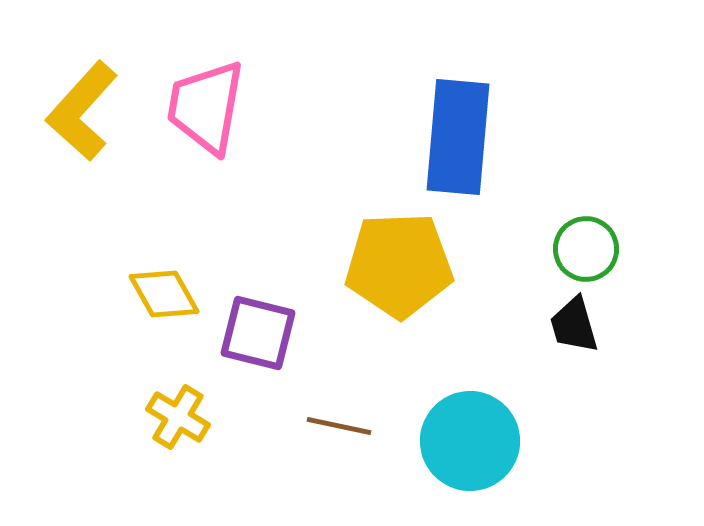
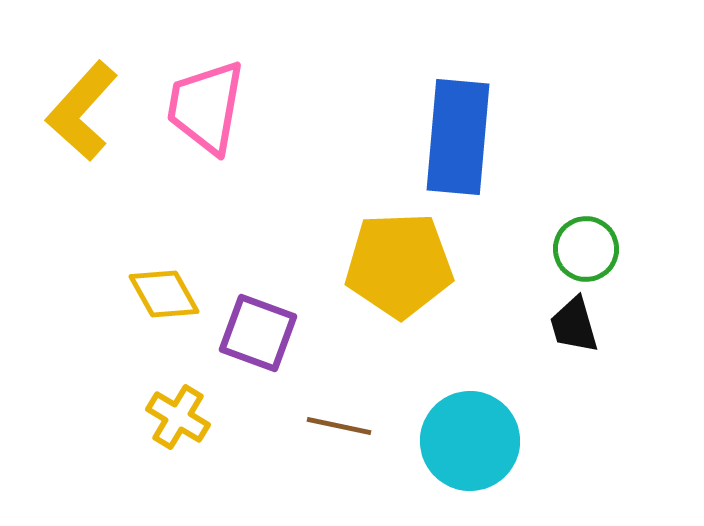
purple square: rotated 6 degrees clockwise
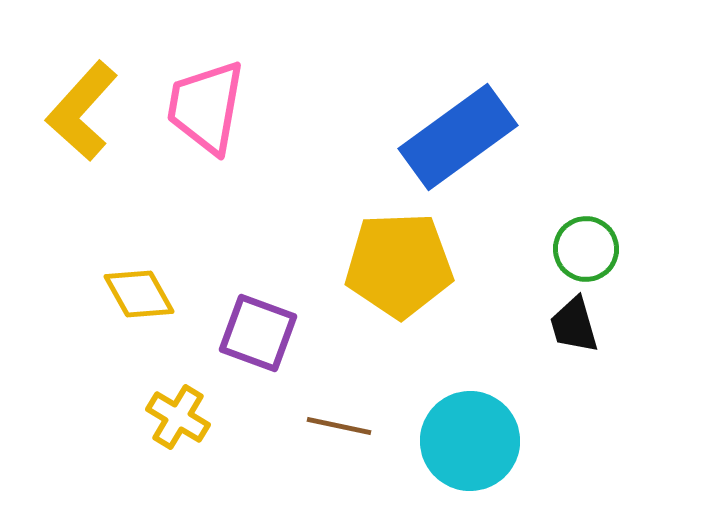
blue rectangle: rotated 49 degrees clockwise
yellow diamond: moved 25 px left
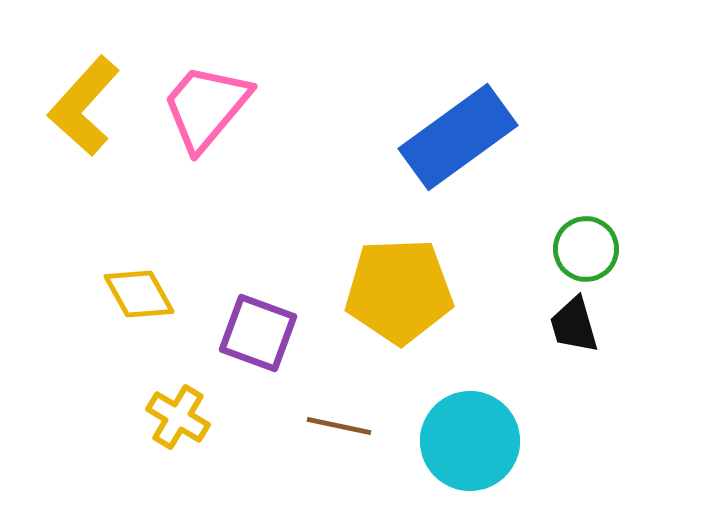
pink trapezoid: rotated 30 degrees clockwise
yellow L-shape: moved 2 px right, 5 px up
yellow pentagon: moved 26 px down
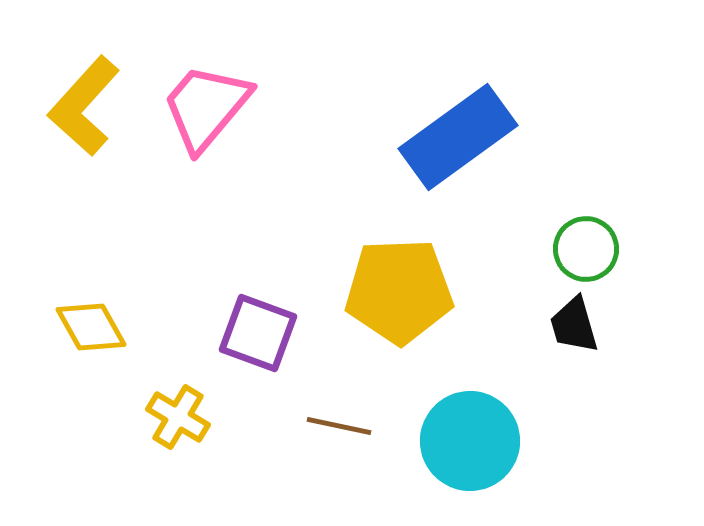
yellow diamond: moved 48 px left, 33 px down
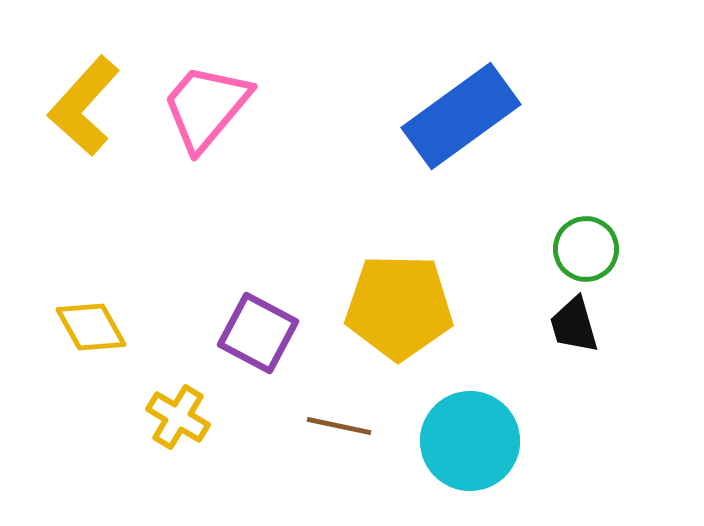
blue rectangle: moved 3 px right, 21 px up
yellow pentagon: moved 16 px down; rotated 3 degrees clockwise
purple square: rotated 8 degrees clockwise
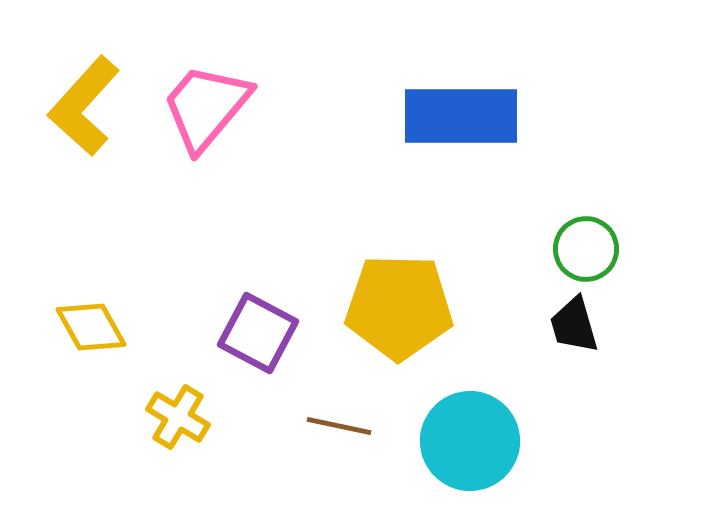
blue rectangle: rotated 36 degrees clockwise
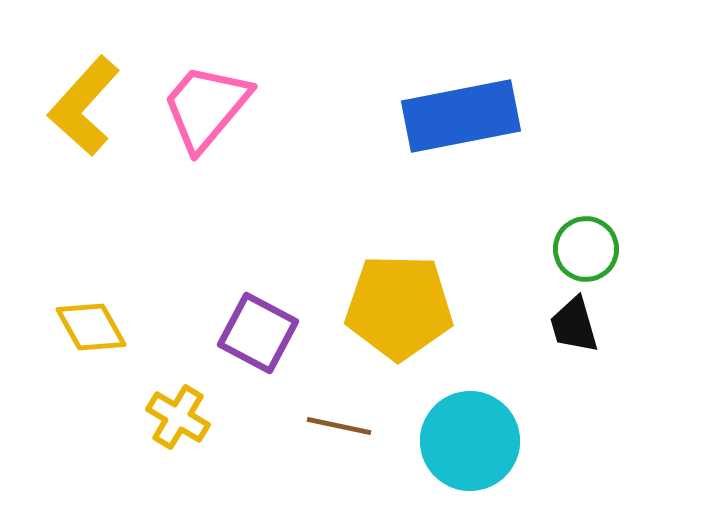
blue rectangle: rotated 11 degrees counterclockwise
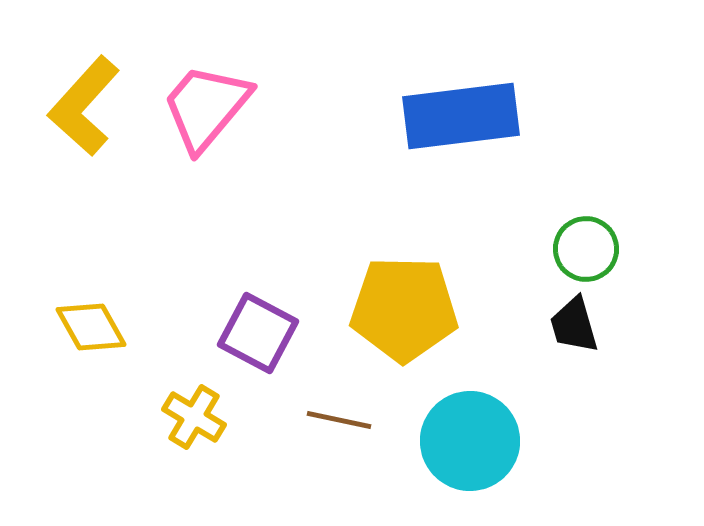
blue rectangle: rotated 4 degrees clockwise
yellow pentagon: moved 5 px right, 2 px down
yellow cross: moved 16 px right
brown line: moved 6 px up
